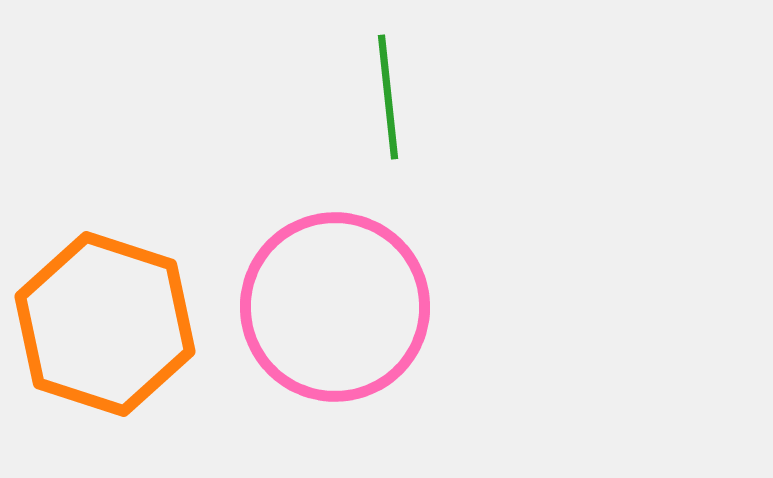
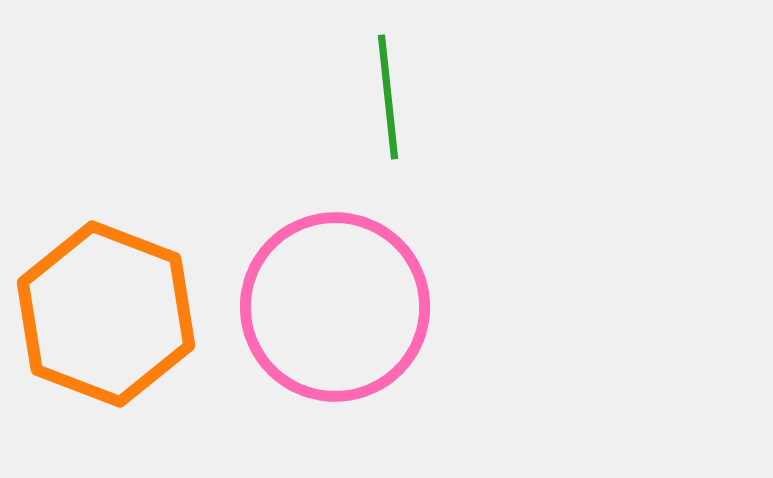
orange hexagon: moved 1 px right, 10 px up; rotated 3 degrees clockwise
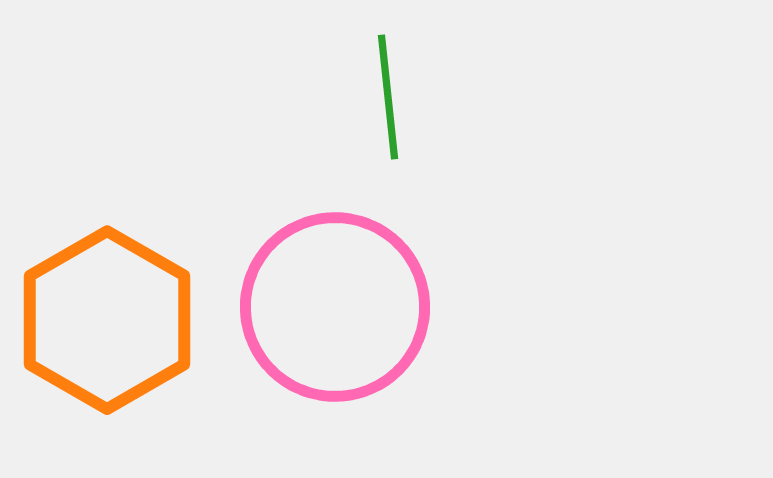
orange hexagon: moved 1 px right, 6 px down; rotated 9 degrees clockwise
